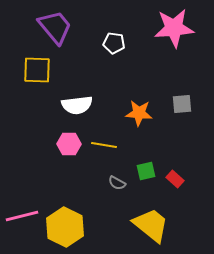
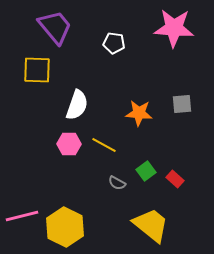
pink star: rotated 9 degrees clockwise
white semicircle: rotated 64 degrees counterclockwise
yellow line: rotated 20 degrees clockwise
green square: rotated 24 degrees counterclockwise
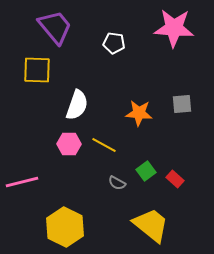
pink line: moved 34 px up
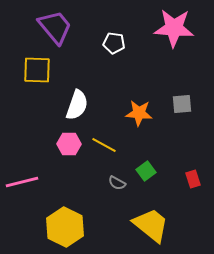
red rectangle: moved 18 px right; rotated 30 degrees clockwise
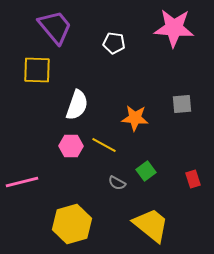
orange star: moved 4 px left, 5 px down
pink hexagon: moved 2 px right, 2 px down
yellow hexagon: moved 7 px right, 3 px up; rotated 18 degrees clockwise
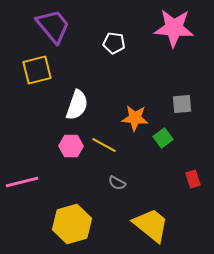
purple trapezoid: moved 2 px left, 1 px up
yellow square: rotated 16 degrees counterclockwise
green square: moved 17 px right, 33 px up
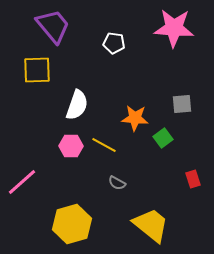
yellow square: rotated 12 degrees clockwise
pink line: rotated 28 degrees counterclockwise
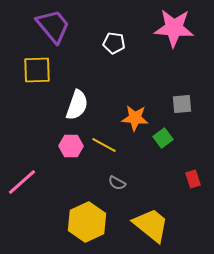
yellow hexagon: moved 15 px right, 2 px up; rotated 9 degrees counterclockwise
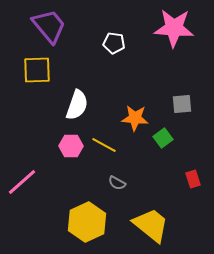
purple trapezoid: moved 4 px left
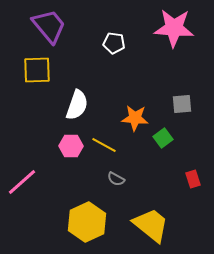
gray semicircle: moved 1 px left, 4 px up
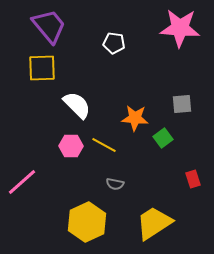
pink star: moved 6 px right
yellow square: moved 5 px right, 2 px up
white semicircle: rotated 64 degrees counterclockwise
gray semicircle: moved 1 px left, 5 px down; rotated 18 degrees counterclockwise
yellow trapezoid: moved 3 px right, 2 px up; rotated 72 degrees counterclockwise
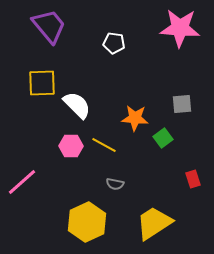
yellow square: moved 15 px down
